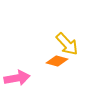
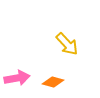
orange diamond: moved 4 px left, 21 px down
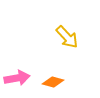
yellow arrow: moved 7 px up
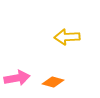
yellow arrow: rotated 130 degrees clockwise
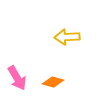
pink arrow: rotated 70 degrees clockwise
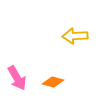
yellow arrow: moved 8 px right, 1 px up
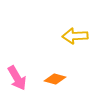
orange diamond: moved 2 px right, 3 px up
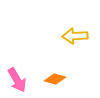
pink arrow: moved 2 px down
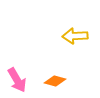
orange diamond: moved 2 px down
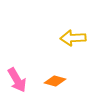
yellow arrow: moved 2 px left, 2 px down
